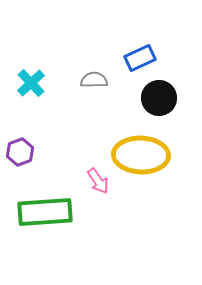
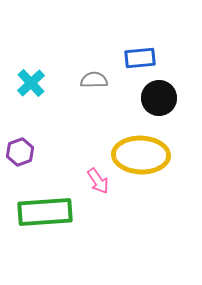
blue rectangle: rotated 20 degrees clockwise
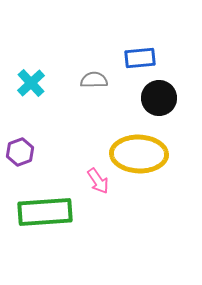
yellow ellipse: moved 2 px left, 1 px up
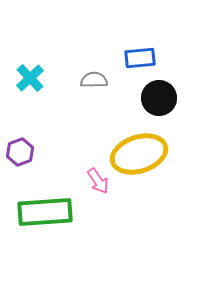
cyan cross: moved 1 px left, 5 px up
yellow ellipse: rotated 20 degrees counterclockwise
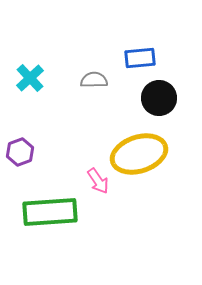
green rectangle: moved 5 px right
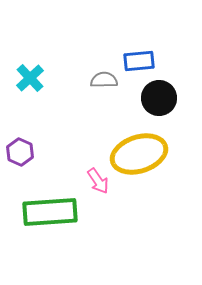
blue rectangle: moved 1 px left, 3 px down
gray semicircle: moved 10 px right
purple hexagon: rotated 16 degrees counterclockwise
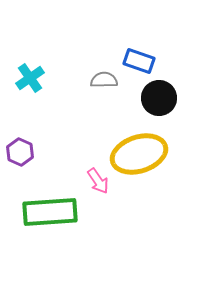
blue rectangle: rotated 24 degrees clockwise
cyan cross: rotated 8 degrees clockwise
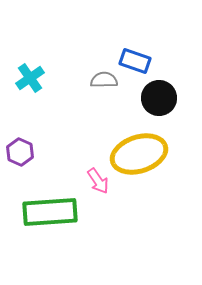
blue rectangle: moved 4 px left
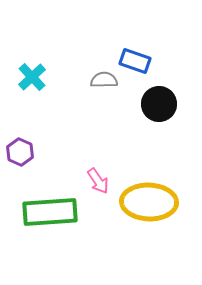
cyan cross: moved 2 px right, 1 px up; rotated 8 degrees counterclockwise
black circle: moved 6 px down
yellow ellipse: moved 10 px right, 48 px down; rotated 20 degrees clockwise
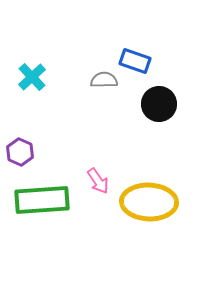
green rectangle: moved 8 px left, 12 px up
